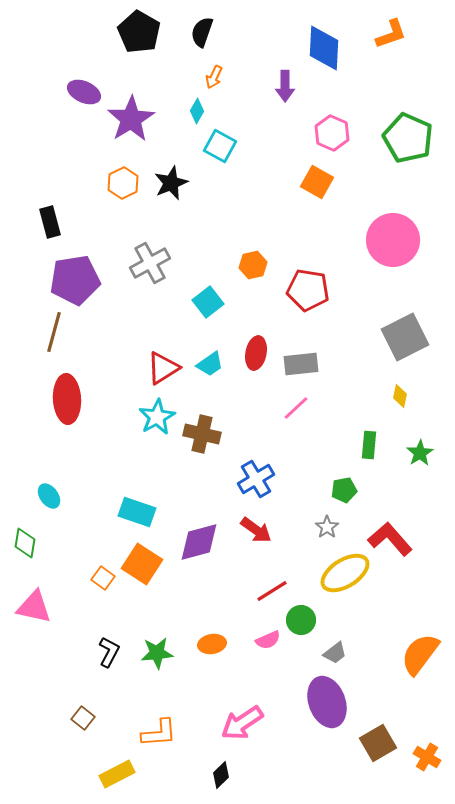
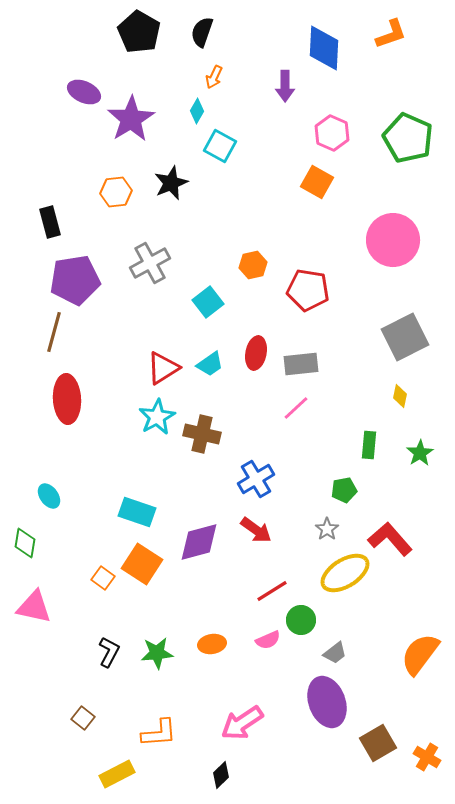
orange hexagon at (123, 183): moved 7 px left, 9 px down; rotated 20 degrees clockwise
gray star at (327, 527): moved 2 px down
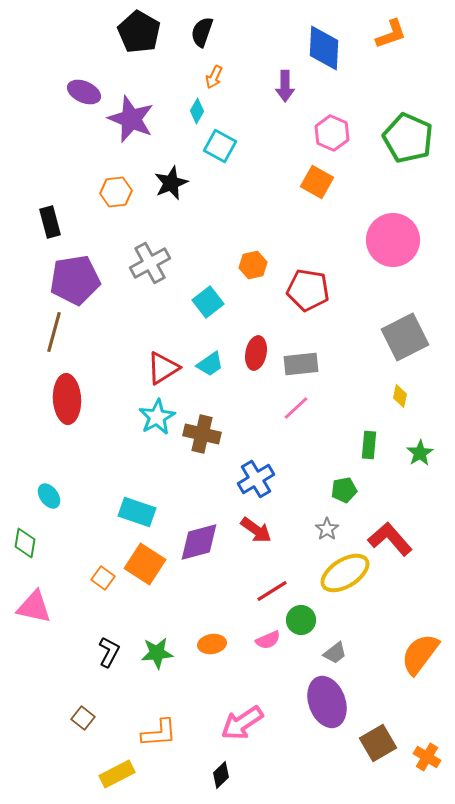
purple star at (131, 119): rotated 18 degrees counterclockwise
orange square at (142, 564): moved 3 px right
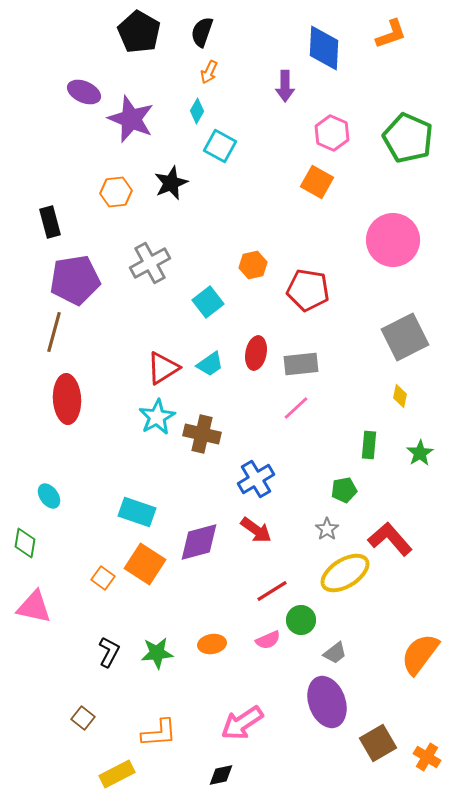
orange arrow at (214, 77): moved 5 px left, 5 px up
black diamond at (221, 775): rotated 32 degrees clockwise
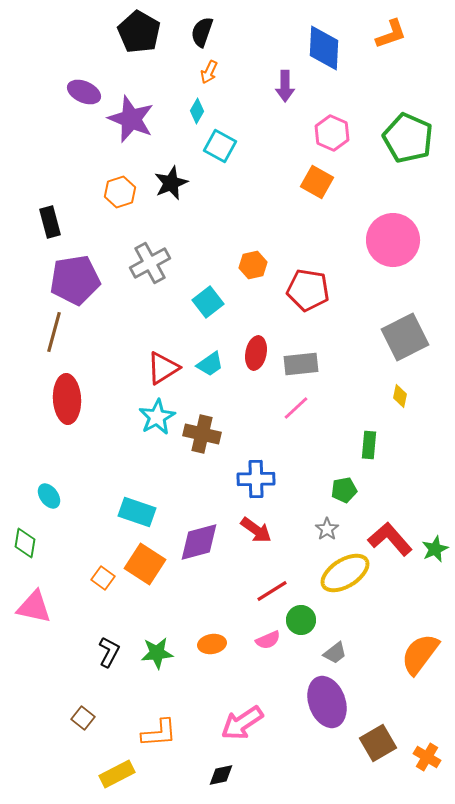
orange hexagon at (116, 192): moved 4 px right; rotated 12 degrees counterclockwise
green star at (420, 453): moved 15 px right, 96 px down; rotated 8 degrees clockwise
blue cross at (256, 479): rotated 30 degrees clockwise
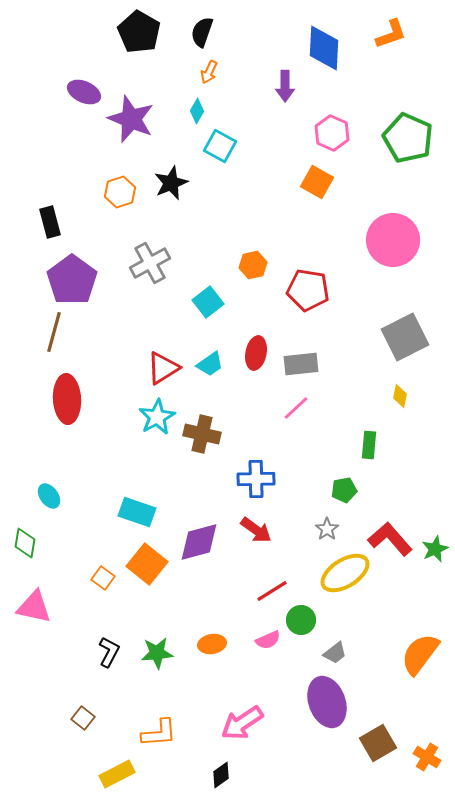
purple pentagon at (75, 280): moved 3 px left; rotated 27 degrees counterclockwise
orange square at (145, 564): moved 2 px right; rotated 6 degrees clockwise
black diamond at (221, 775): rotated 24 degrees counterclockwise
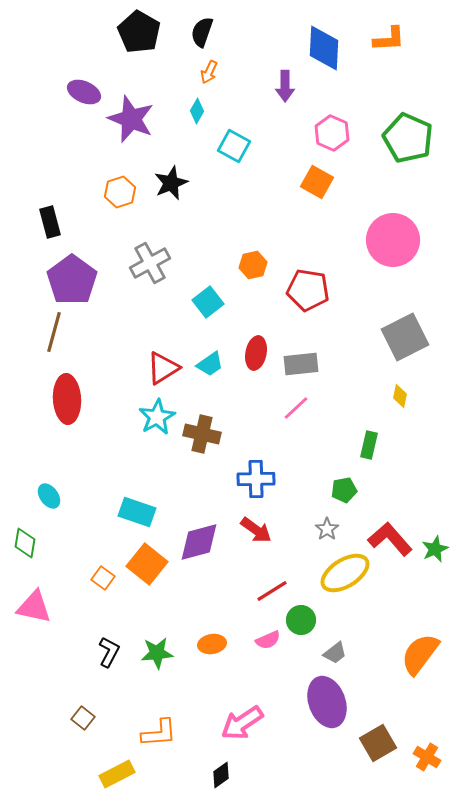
orange L-shape at (391, 34): moved 2 px left, 5 px down; rotated 16 degrees clockwise
cyan square at (220, 146): moved 14 px right
green rectangle at (369, 445): rotated 8 degrees clockwise
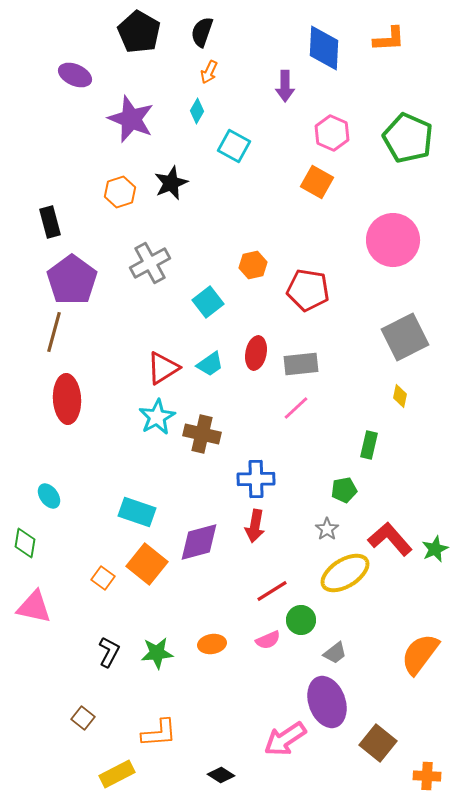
purple ellipse at (84, 92): moved 9 px left, 17 px up
red arrow at (256, 530): moved 1 px left, 4 px up; rotated 64 degrees clockwise
pink arrow at (242, 723): moved 43 px right, 16 px down
brown square at (378, 743): rotated 21 degrees counterclockwise
orange cross at (427, 757): moved 19 px down; rotated 28 degrees counterclockwise
black diamond at (221, 775): rotated 68 degrees clockwise
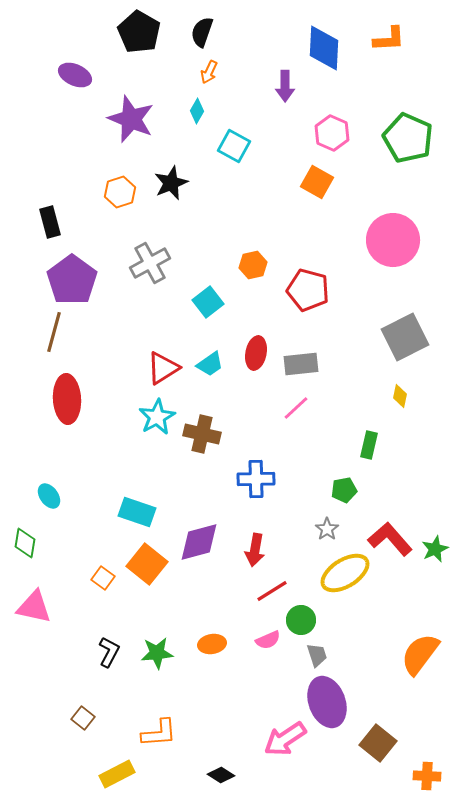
red pentagon at (308, 290): rotated 6 degrees clockwise
red arrow at (255, 526): moved 24 px down
gray trapezoid at (335, 653): moved 18 px left, 2 px down; rotated 70 degrees counterclockwise
